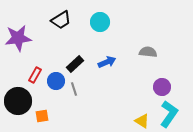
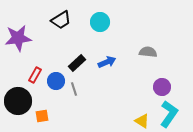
black rectangle: moved 2 px right, 1 px up
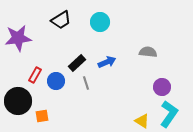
gray line: moved 12 px right, 6 px up
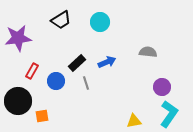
red rectangle: moved 3 px left, 4 px up
yellow triangle: moved 8 px left; rotated 42 degrees counterclockwise
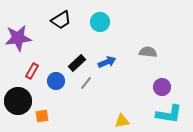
gray line: rotated 56 degrees clockwise
cyan L-shape: rotated 64 degrees clockwise
yellow triangle: moved 12 px left
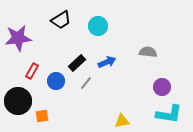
cyan circle: moved 2 px left, 4 px down
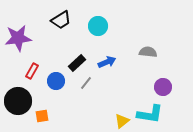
purple circle: moved 1 px right
cyan L-shape: moved 19 px left
yellow triangle: rotated 28 degrees counterclockwise
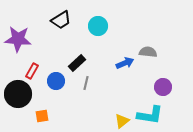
purple star: moved 1 px down; rotated 12 degrees clockwise
blue arrow: moved 18 px right, 1 px down
gray line: rotated 24 degrees counterclockwise
black circle: moved 7 px up
cyan L-shape: moved 1 px down
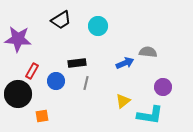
black rectangle: rotated 36 degrees clockwise
yellow triangle: moved 1 px right, 20 px up
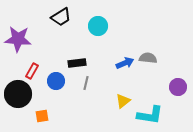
black trapezoid: moved 3 px up
gray semicircle: moved 6 px down
purple circle: moved 15 px right
